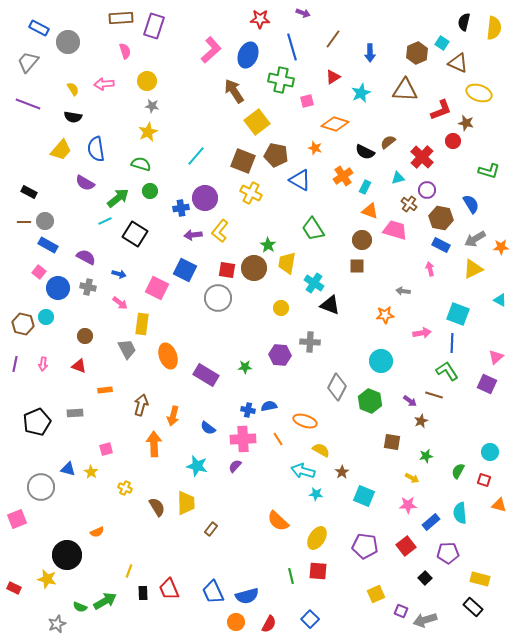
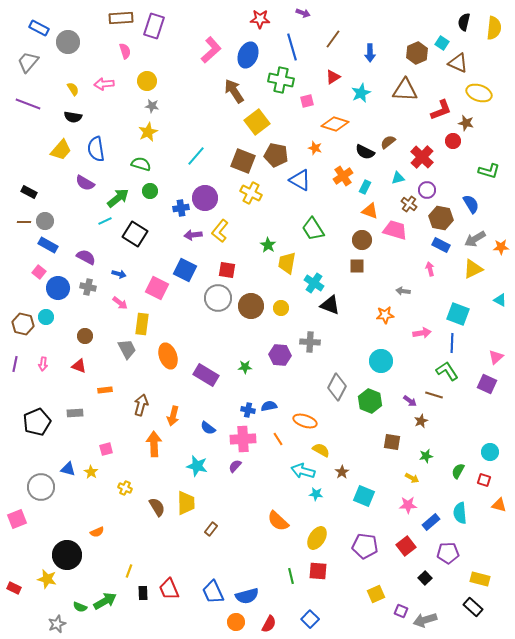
brown circle at (254, 268): moved 3 px left, 38 px down
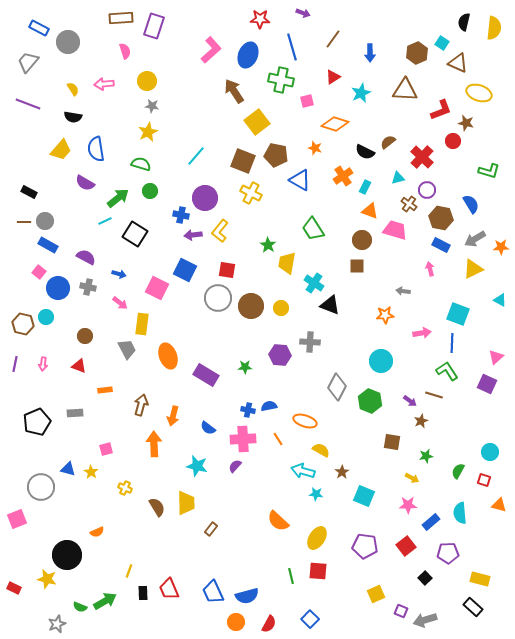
blue cross at (181, 208): moved 7 px down; rotated 21 degrees clockwise
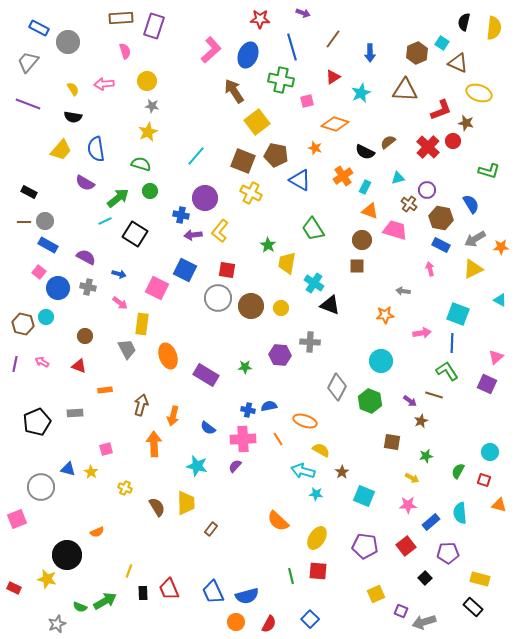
red cross at (422, 157): moved 6 px right, 10 px up
pink arrow at (43, 364): moved 1 px left, 2 px up; rotated 112 degrees clockwise
gray arrow at (425, 620): moved 1 px left, 2 px down
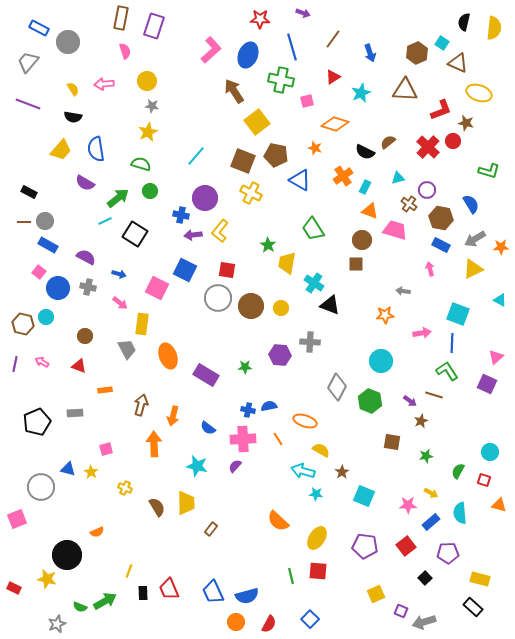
brown rectangle at (121, 18): rotated 75 degrees counterclockwise
blue arrow at (370, 53): rotated 18 degrees counterclockwise
brown square at (357, 266): moved 1 px left, 2 px up
yellow arrow at (412, 478): moved 19 px right, 15 px down
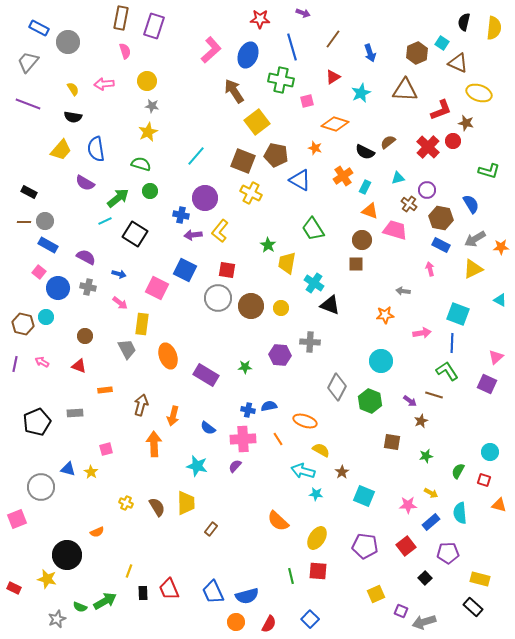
yellow cross at (125, 488): moved 1 px right, 15 px down
gray star at (57, 624): moved 5 px up
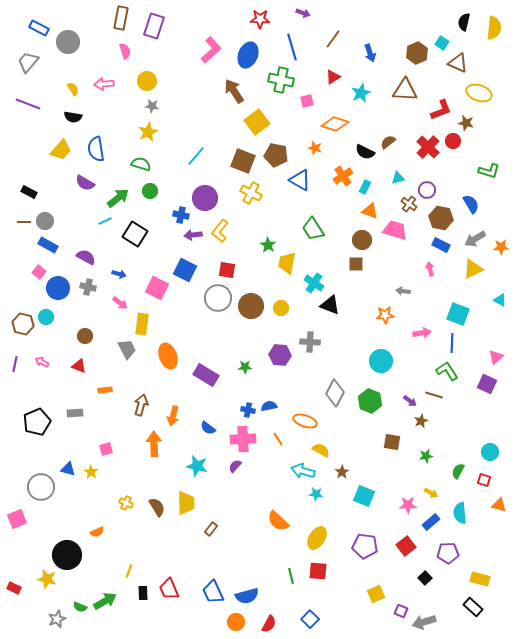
gray diamond at (337, 387): moved 2 px left, 6 px down
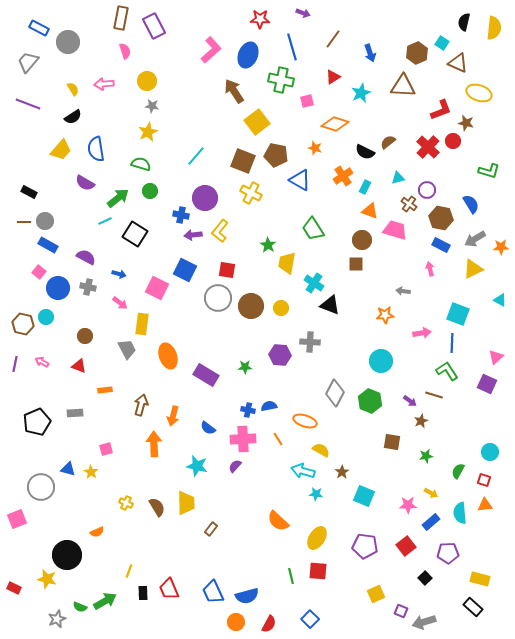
purple rectangle at (154, 26): rotated 45 degrees counterclockwise
brown triangle at (405, 90): moved 2 px left, 4 px up
black semicircle at (73, 117): rotated 42 degrees counterclockwise
orange triangle at (499, 505): moved 14 px left; rotated 21 degrees counterclockwise
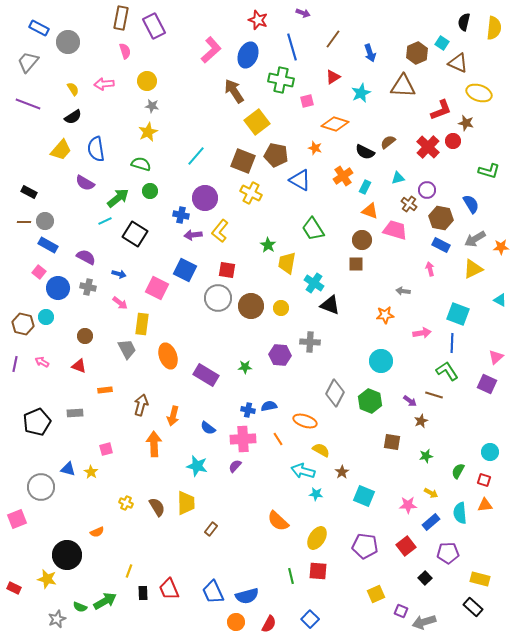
red star at (260, 19): moved 2 px left, 1 px down; rotated 18 degrees clockwise
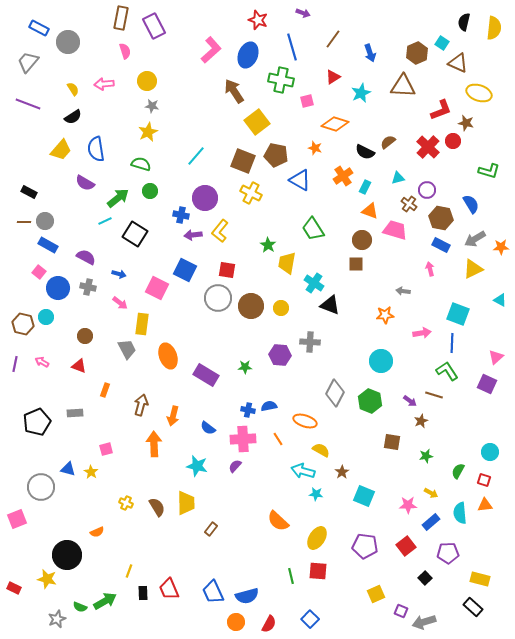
orange rectangle at (105, 390): rotated 64 degrees counterclockwise
